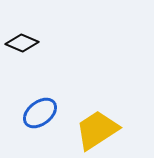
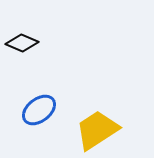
blue ellipse: moved 1 px left, 3 px up
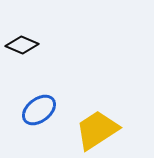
black diamond: moved 2 px down
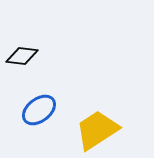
black diamond: moved 11 px down; rotated 16 degrees counterclockwise
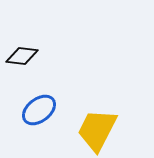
yellow trapezoid: rotated 30 degrees counterclockwise
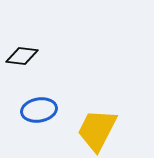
blue ellipse: rotated 28 degrees clockwise
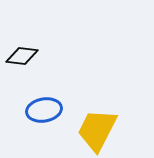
blue ellipse: moved 5 px right
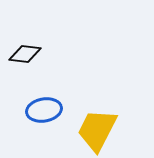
black diamond: moved 3 px right, 2 px up
